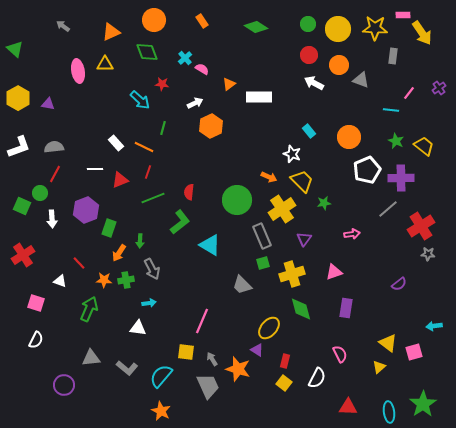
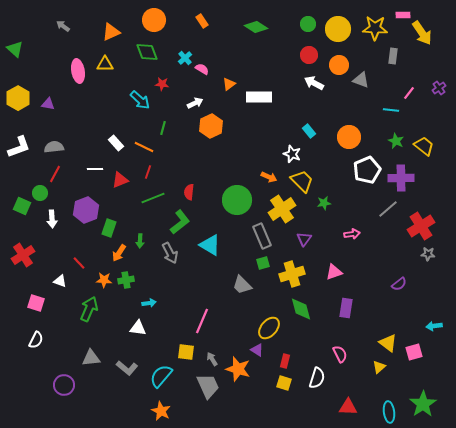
gray arrow at (152, 269): moved 18 px right, 16 px up
white semicircle at (317, 378): rotated 10 degrees counterclockwise
yellow square at (284, 383): rotated 21 degrees counterclockwise
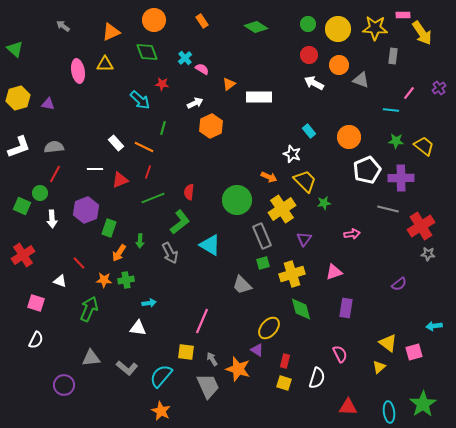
yellow hexagon at (18, 98): rotated 15 degrees clockwise
green star at (396, 141): rotated 21 degrees counterclockwise
yellow trapezoid at (302, 181): moved 3 px right
gray line at (388, 209): rotated 55 degrees clockwise
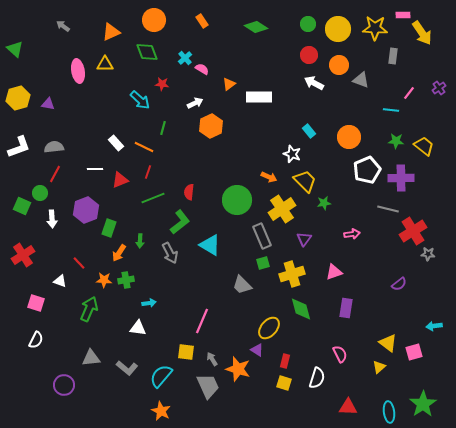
red cross at (421, 226): moved 8 px left, 5 px down
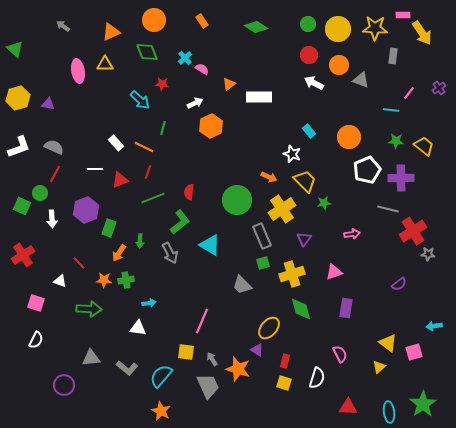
gray semicircle at (54, 147): rotated 30 degrees clockwise
green arrow at (89, 309): rotated 70 degrees clockwise
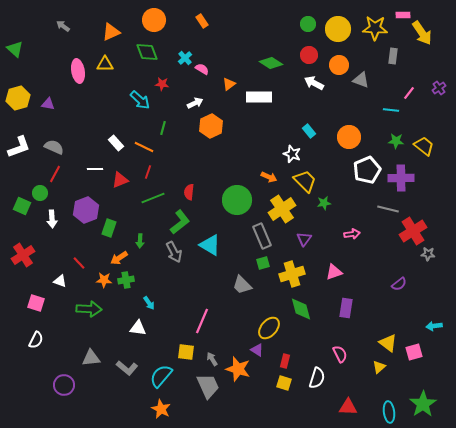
green diamond at (256, 27): moved 15 px right, 36 px down
orange arrow at (119, 253): moved 5 px down; rotated 24 degrees clockwise
gray arrow at (170, 253): moved 4 px right, 1 px up
cyan arrow at (149, 303): rotated 64 degrees clockwise
orange star at (161, 411): moved 2 px up
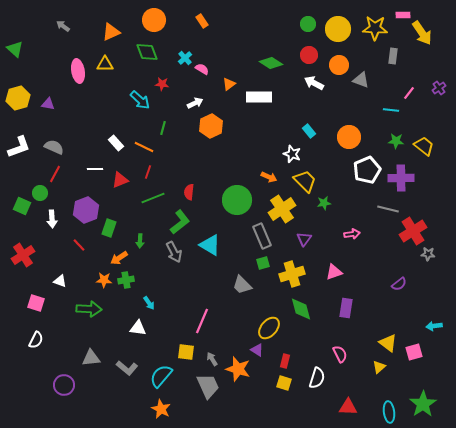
red line at (79, 263): moved 18 px up
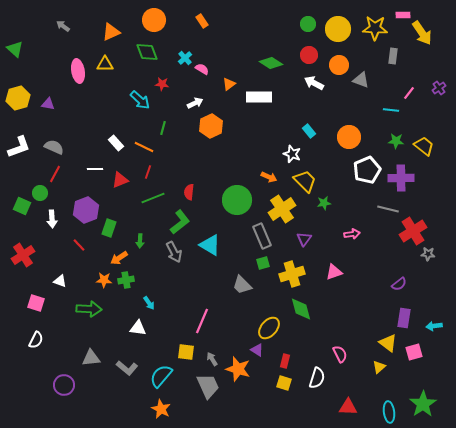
purple rectangle at (346, 308): moved 58 px right, 10 px down
